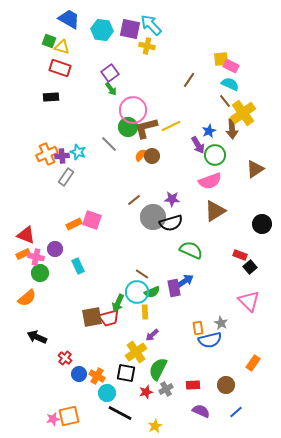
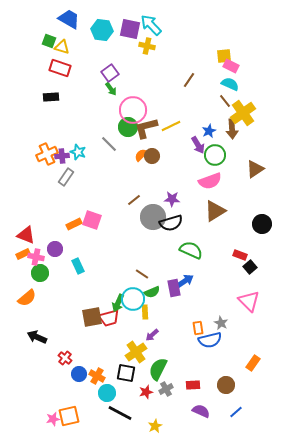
yellow square at (221, 59): moved 3 px right, 3 px up
cyan circle at (137, 292): moved 4 px left, 7 px down
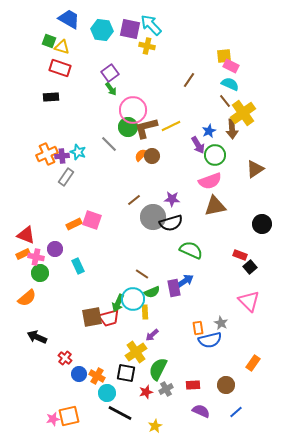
brown triangle at (215, 211): moved 5 px up; rotated 20 degrees clockwise
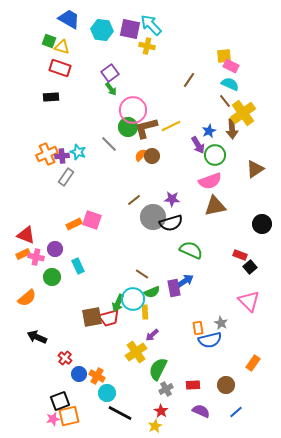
green circle at (40, 273): moved 12 px right, 4 px down
black square at (126, 373): moved 66 px left, 28 px down; rotated 30 degrees counterclockwise
red star at (146, 392): moved 15 px right, 19 px down; rotated 24 degrees counterclockwise
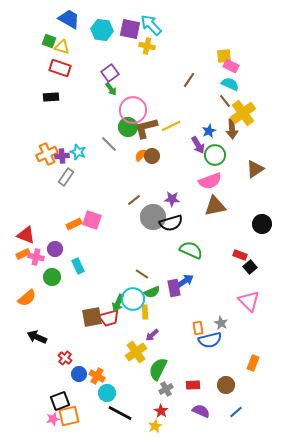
orange rectangle at (253, 363): rotated 14 degrees counterclockwise
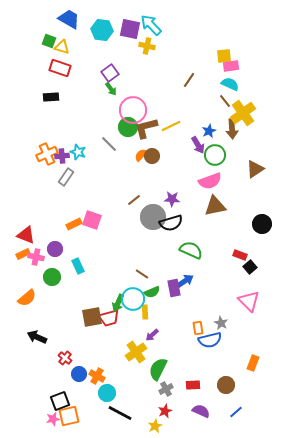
pink rectangle at (231, 66): rotated 35 degrees counterclockwise
red star at (161, 411): moved 4 px right; rotated 16 degrees clockwise
